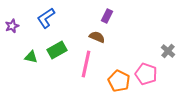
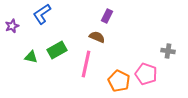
blue L-shape: moved 4 px left, 4 px up
gray cross: rotated 32 degrees counterclockwise
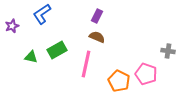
purple rectangle: moved 10 px left
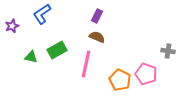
orange pentagon: moved 1 px right, 1 px up
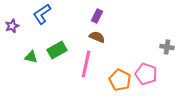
gray cross: moved 1 px left, 4 px up
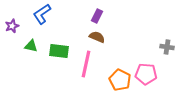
green rectangle: moved 2 px right, 1 px down; rotated 36 degrees clockwise
green triangle: moved 11 px up
pink pentagon: rotated 15 degrees counterclockwise
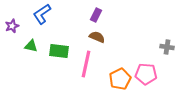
purple rectangle: moved 1 px left, 1 px up
orange pentagon: moved 1 px up; rotated 20 degrees clockwise
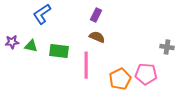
purple star: moved 16 px down; rotated 16 degrees clockwise
pink line: moved 1 px down; rotated 12 degrees counterclockwise
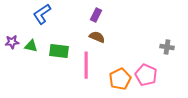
pink pentagon: moved 1 px down; rotated 20 degrees clockwise
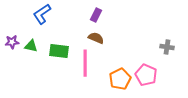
brown semicircle: moved 1 px left, 1 px down
pink line: moved 1 px left, 2 px up
